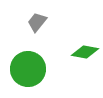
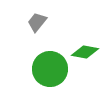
green circle: moved 22 px right
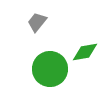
green diamond: rotated 20 degrees counterclockwise
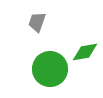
gray trapezoid: rotated 20 degrees counterclockwise
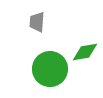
gray trapezoid: rotated 15 degrees counterclockwise
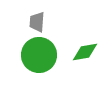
green circle: moved 11 px left, 14 px up
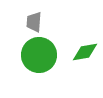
gray trapezoid: moved 3 px left
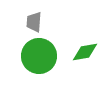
green circle: moved 1 px down
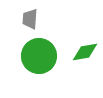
gray trapezoid: moved 4 px left, 3 px up
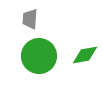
green diamond: moved 3 px down
